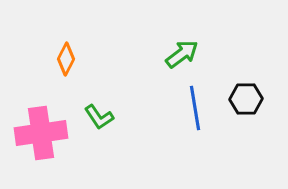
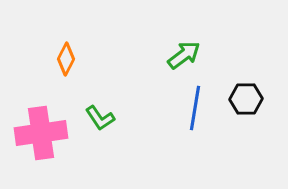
green arrow: moved 2 px right, 1 px down
blue line: rotated 18 degrees clockwise
green L-shape: moved 1 px right, 1 px down
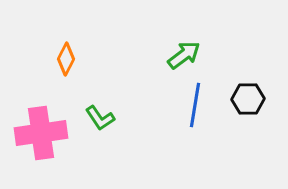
black hexagon: moved 2 px right
blue line: moved 3 px up
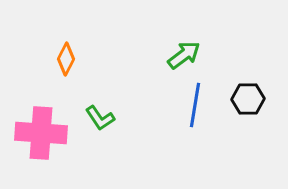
pink cross: rotated 12 degrees clockwise
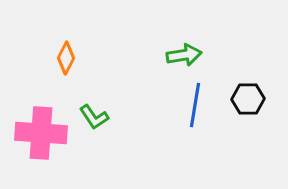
green arrow: rotated 28 degrees clockwise
orange diamond: moved 1 px up
green L-shape: moved 6 px left, 1 px up
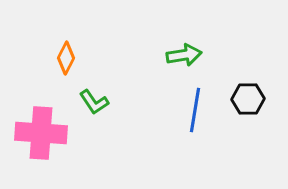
blue line: moved 5 px down
green L-shape: moved 15 px up
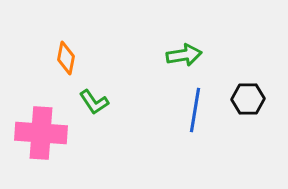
orange diamond: rotated 16 degrees counterclockwise
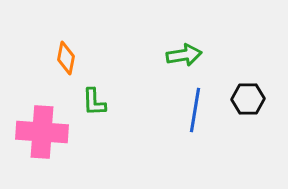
green L-shape: rotated 32 degrees clockwise
pink cross: moved 1 px right, 1 px up
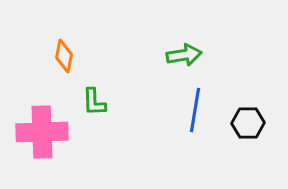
orange diamond: moved 2 px left, 2 px up
black hexagon: moved 24 px down
pink cross: rotated 6 degrees counterclockwise
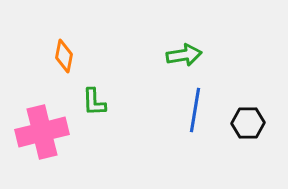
pink cross: rotated 12 degrees counterclockwise
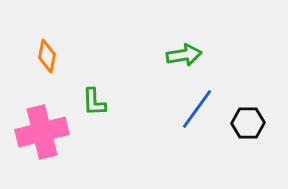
orange diamond: moved 17 px left
blue line: moved 2 px right, 1 px up; rotated 27 degrees clockwise
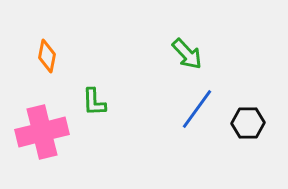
green arrow: moved 3 px right, 1 px up; rotated 56 degrees clockwise
